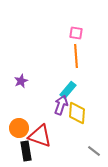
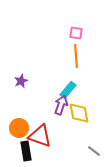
yellow diamond: moved 2 px right; rotated 15 degrees counterclockwise
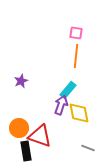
orange line: rotated 10 degrees clockwise
gray line: moved 6 px left, 3 px up; rotated 16 degrees counterclockwise
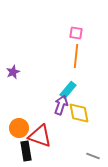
purple star: moved 8 px left, 9 px up
gray line: moved 5 px right, 8 px down
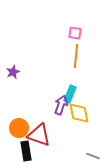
pink square: moved 1 px left
cyan rectangle: moved 2 px right, 4 px down; rotated 18 degrees counterclockwise
red triangle: moved 1 px left, 1 px up
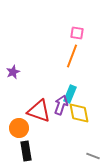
pink square: moved 2 px right
orange line: moved 4 px left; rotated 15 degrees clockwise
red triangle: moved 24 px up
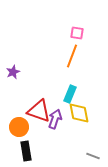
purple arrow: moved 6 px left, 14 px down
orange circle: moved 1 px up
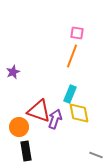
gray line: moved 3 px right, 1 px up
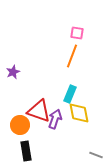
orange circle: moved 1 px right, 2 px up
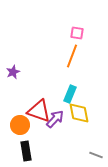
purple arrow: rotated 24 degrees clockwise
